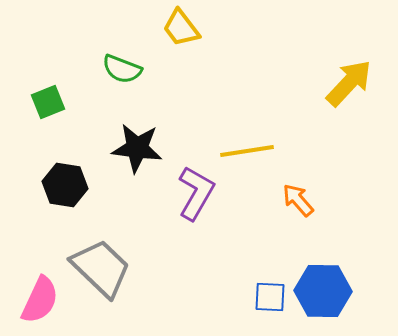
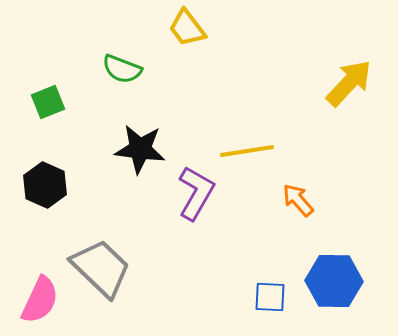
yellow trapezoid: moved 6 px right
black star: moved 3 px right, 1 px down
black hexagon: moved 20 px left; rotated 15 degrees clockwise
blue hexagon: moved 11 px right, 10 px up
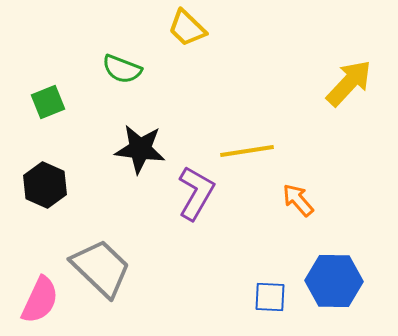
yellow trapezoid: rotated 9 degrees counterclockwise
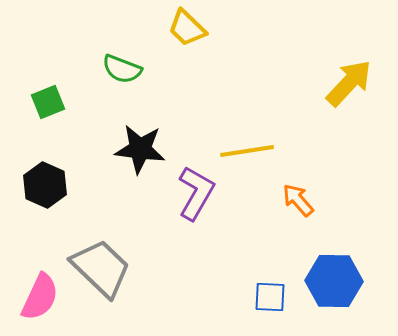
pink semicircle: moved 3 px up
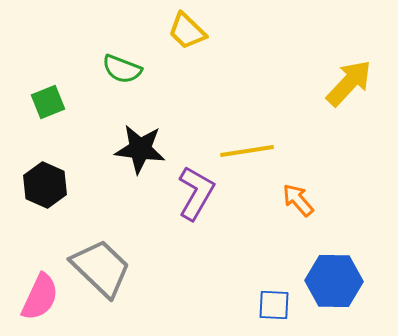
yellow trapezoid: moved 3 px down
blue square: moved 4 px right, 8 px down
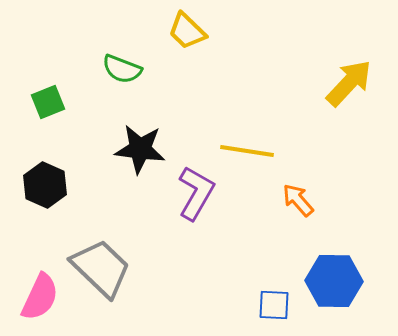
yellow line: rotated 18 degrees clockwise
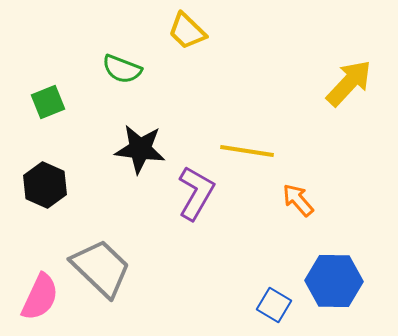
blue square: rotated 28 degrees clockwise
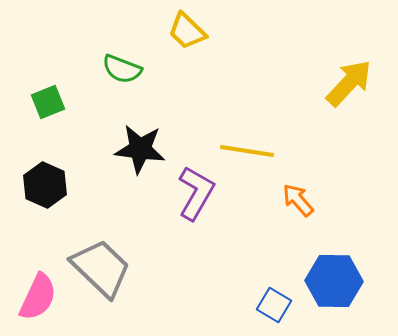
pink semicircle: moved 2 px left
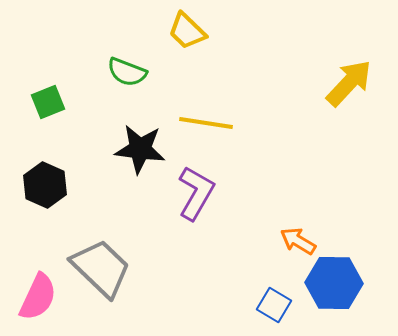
green semicircle: moved 5 px right, 3 px down
yellow line: moved 41 px left, 28 px up
orange arrow: moved 41 px down; rotated 18 degrees counterclockwise
blue hexagon: moved 2 px down
